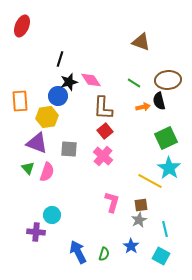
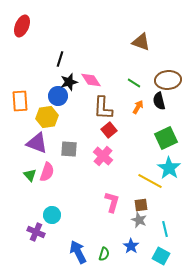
orange arrow: moved 5 px left; rotated 48 degrees counterclockwise
red square: moved 4 px right, 1 px up
green triangle: moved 2 px right, 7 px down
gray star: rotated 21 degrees counterclockwise
purple cross: rotated 18 degrees clockwise
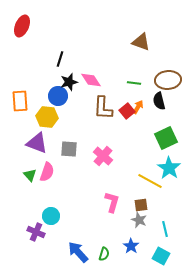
green line: rotated 24 degrees counterclockwise
yellow hexagon: rotated 15 degrees clockwise
red square: moved 18 px right, 19 px up
cyan circle: moved 1 px left, 1 px down
blue arrow: rotated 15 degrees counterclockwise
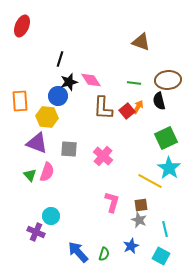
blue star: rotated 14 degrees clockwise
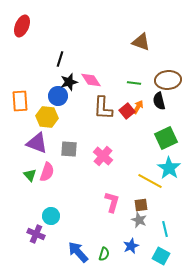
purple cross: moved 2 px down
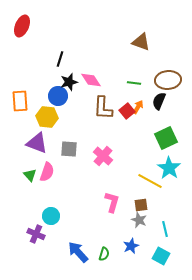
black semicircle: rotated 36 degrees clockwise
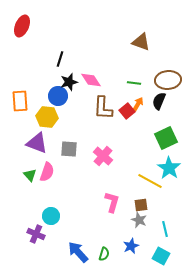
orange arrow: moved 3 px up
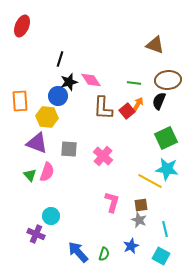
brown triangle: moved 14 px right, 3 px down
cyan star: moved 2 px left, 1 px down; rotated 25 degrees counterclockwise
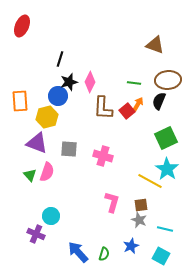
pink diamond: moved 1 px left, 2 px down; rotated 60 degrees clockwise
yellow hexagon: rotated 20 degrees counterclockwise
pink cross: rotated 24 degrees counterclockwise
cyan star: rotated 25 degrees clockwise
cyan line: rotated 63 degrees counterclockwise
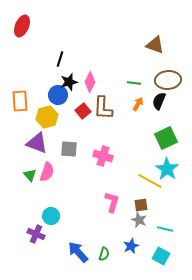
blue circle: moved 1 px up
red square: moved 44 px left
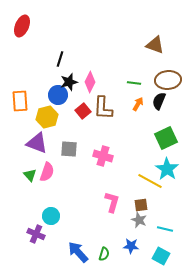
blue star: rotated 28 degrees clockwise
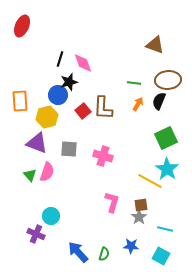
pink diamond: moved 7 px left, 19 px up; rotated 45 degrees counterclockwise
gray star: moved 3 px up; rotated 14 degrees clockwise
